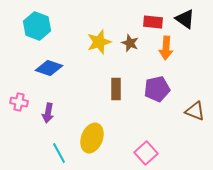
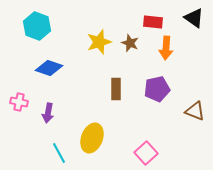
black triangle: moved 9 px right, 1 px up
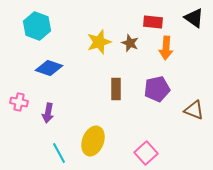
brown triangle: moved 1 px left, 1 px up
yellow ellipse: moved 1 px right, 3 px down
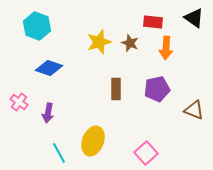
pink cross: rotated 24 degrees clockwise
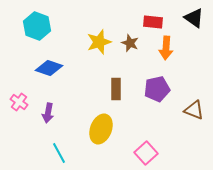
yellow ellipse: moved 8 px right, 12 px up
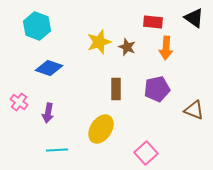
brown star: moved 3 px left, 4 px down
yellow ellipse: rotated 12 degrees clockwise
cyan line: moved 2 px left, 3 px up; rotated 65 degrees counterclockwise
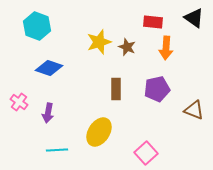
yellow ellipse: moved 2 px left, 3 px down
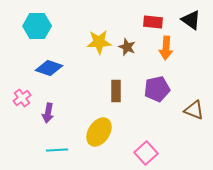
black triangle: moved 3 px left, 2 px down
cyan hexagon: rotated 20 degrees counterclockwise
yellow star: rotated 15 degrees clockwise
brown rectangle: moved 2 px down
pink cross: moved 3 px right, 4 px up; rotated 18 degrees clockwise
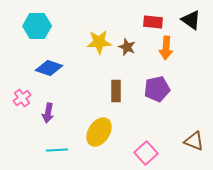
brown triangle: moved 31 px down
